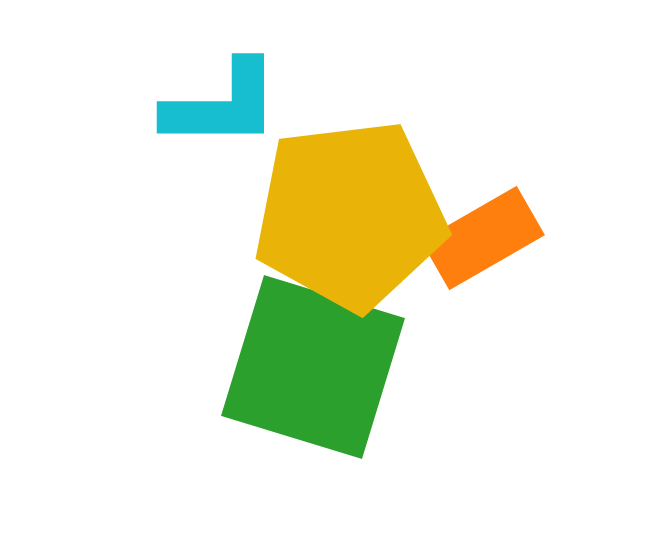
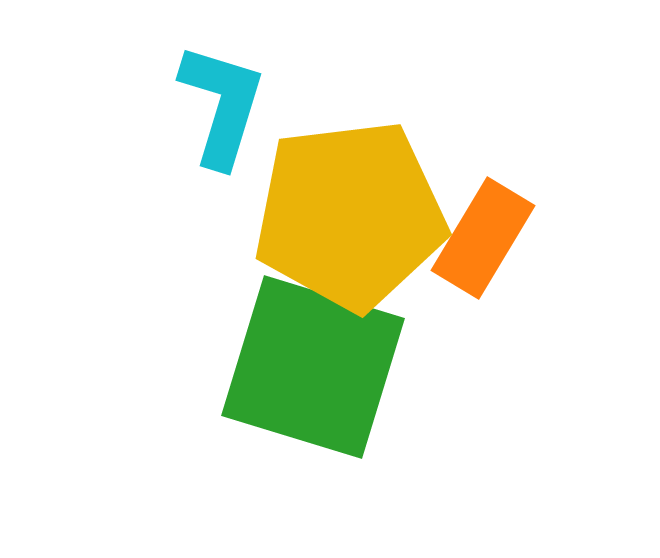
cyan L-shape: rotated 73 degrees counterclockwise
orange rectangle: rotated 29 degrees counterclockwise
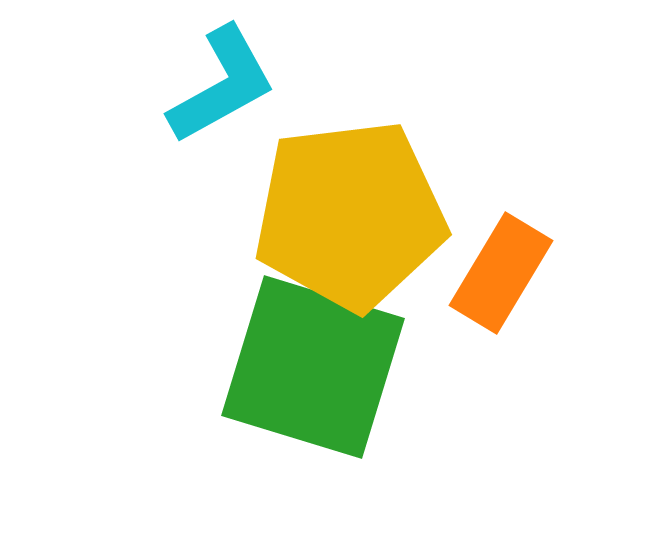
cyan L-shape: moved 20 px up; rotated 44 degrees clockwise
orange rectangle: moved 18 px right, 35 px down
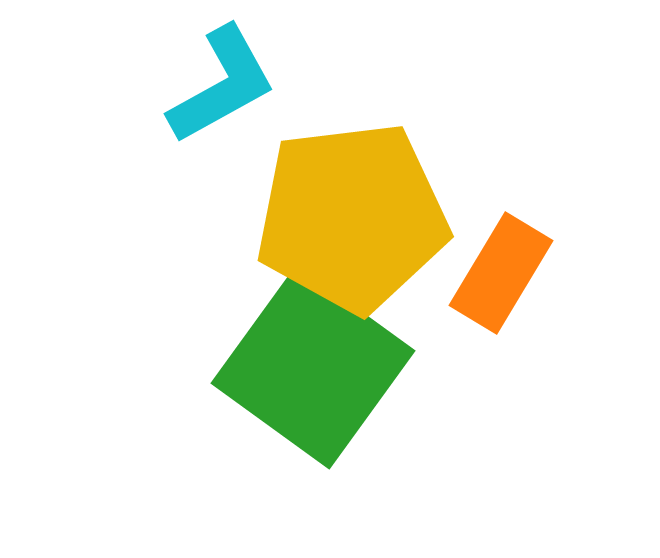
yellow pentagon: moved 2 px right, 2 px down
green square: rotated 19 degrees clockwise
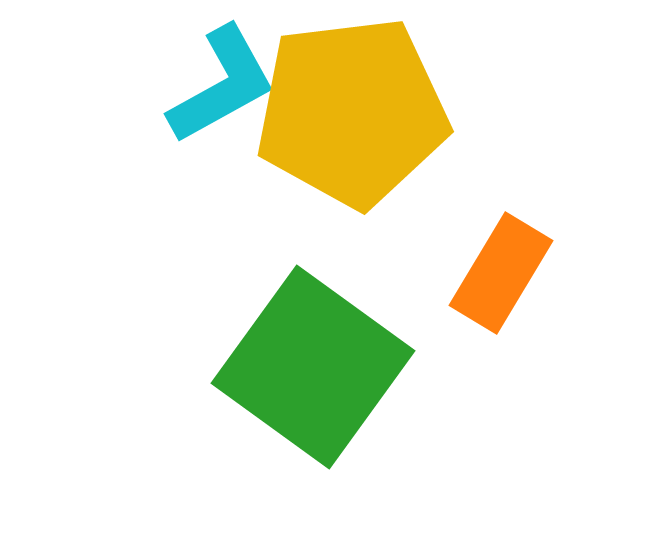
yellow pentagon: moved 105 px up
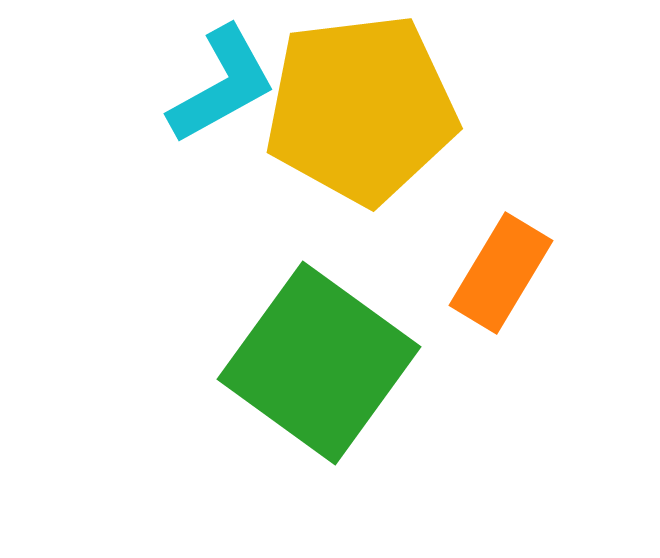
yellow pentagon: moved 9 px right, 3 px up
green square: moved 6 px right, 4 px up
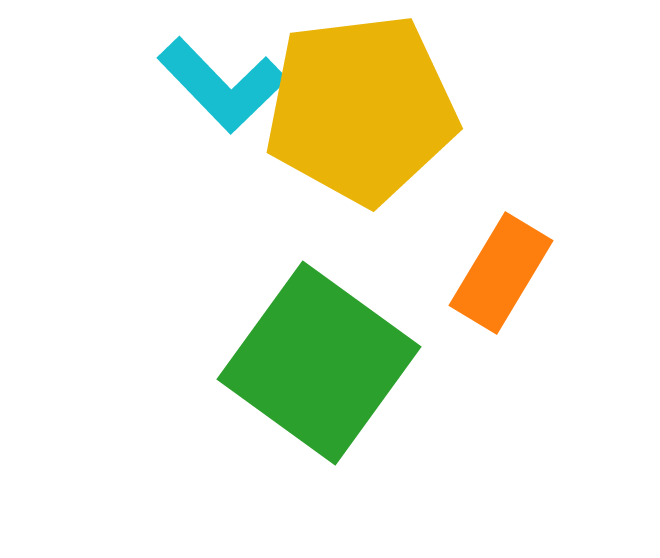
cyan L-shape: rotated 75 degrees clockwise
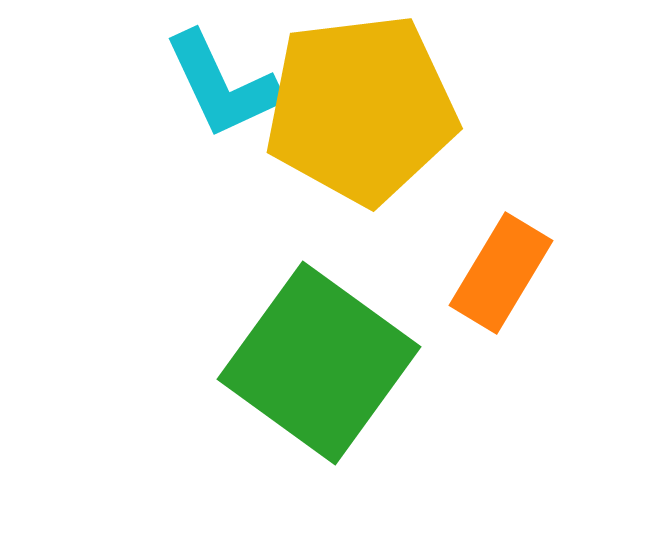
cyan L-shape: rotated 19 degrees clockwise
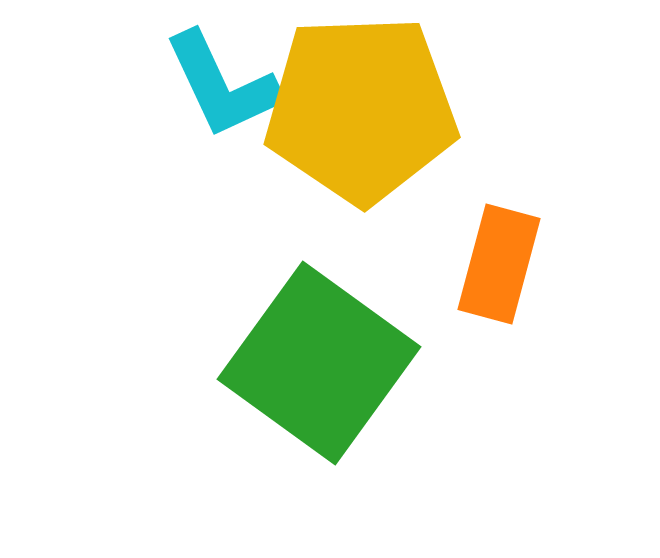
yellow pentagon: rotated 5 degrees clockwise
orange rectangle: moved 2 px left, 9 px up; rotated 16 degrees counterclockwise
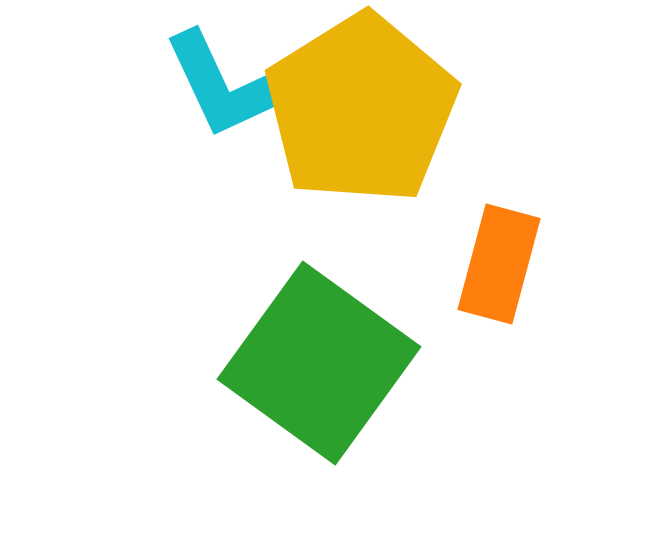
yellow pentagon: rotated 30 degrees counterclockwise
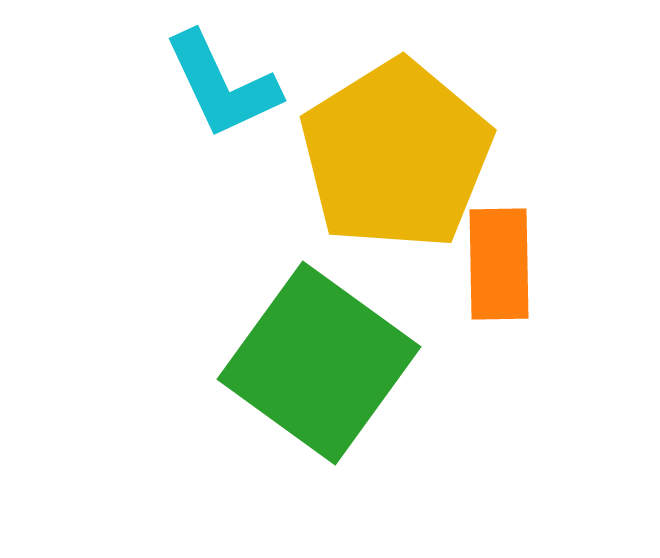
yellow pentagon: moved 35 px right, 46 px down
orange rectangle: rotated 16 degrees counterclockwise
